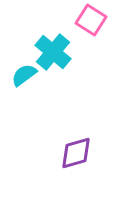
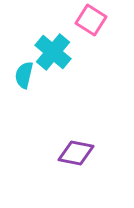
cyan semicircle: rotated 40 degrees counterclockwise
purple diamond: rotated 27 degrees clockwise
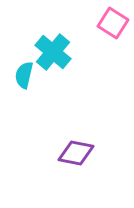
pink square: moved 22 px right, 3 px down
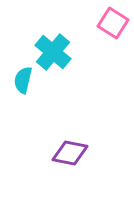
cyan semicircle: moved 1 px left, 5 px down
purple diamond: moved 6 px left
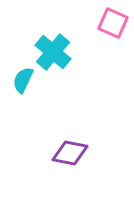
pink square: rotated 8 degrees counterclockwise
cyan semicircle: rotated 12 degrees clockwise
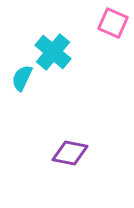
cyan semicircle: moved 1 px left, 2 px up
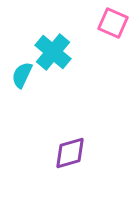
cyan semicircle: moved 3 px up
purple diamond: rotated 27 degrees counterclockwise
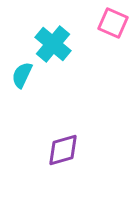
cyan cross: moved 8 px up
purple diamond: moved 7 px left, 3 px up
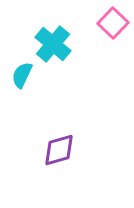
pink square: rotated 20 degrees clockwise
purple diamond: moved 4 px left
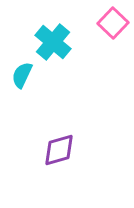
cyan cross: moved 2 px up
